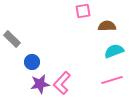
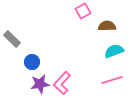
pink square: rotated 21 degrees counterclockwise
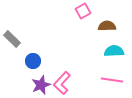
cyan semicircle: rotated 18 degrees clockwise
blue circle: moved 1 px right, 1 px up
pink line: rotated 25 degrees clockwise
purple star: moved 1 px right, 1 px down; rotated 12 degrees counterclockwise
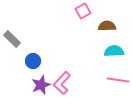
pink line: moved 6 px right
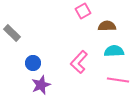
gray rectangle: moved 6 px up
blue circle: moved 2 px down
pink L-shape: moved 17 px right, 21 px up
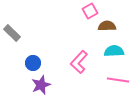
pink square: moved 7 px right
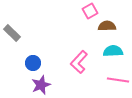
cyan semicircle: moved 1 px left
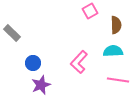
brown semicircle: moved 9 px right, 1 px up; rotated 90 degrees clockwise
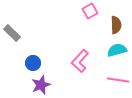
cyan semicircle: moved 4 px right, 1 px up; rotated 12 degrees counterclockwise
pink L-shape: moved 1 px right, 1 px up
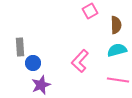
gray rectangle: moved 8 px right, 14 px down; rotated 42 degrees clockwise
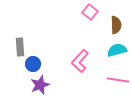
pink square: moved 1 px down; rotated 21 degrees counterclockwise
blue circle: moved 1 px down
purple star: moved 1 px left
